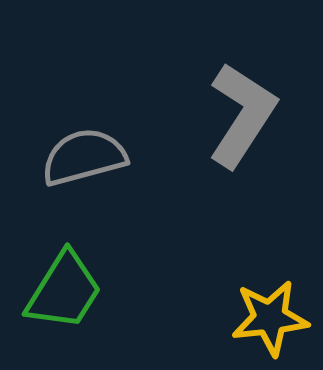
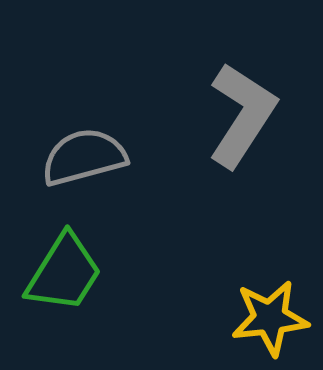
green trapezoid: moved 18 px up
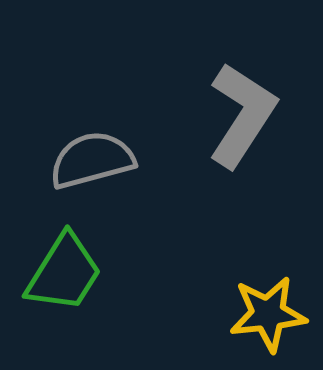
gray semicircle: moved 8 px right, 3 px down
yellow star: moved 2 px left, 4 px up
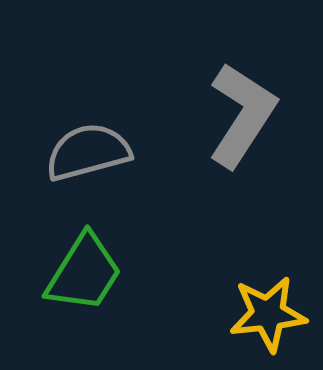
gray semicircle: moved 4 px left, 8 px up
green trapezoid: moved 20 px right
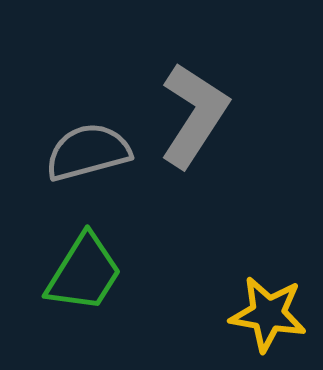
gray L-shape: moved 48 px left
yellow star: rotated 16 degrees clockwise
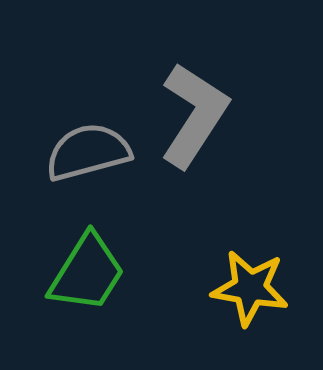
green trapezoid: moved 3 px right
yellow star: moved 18 px left, 26 px up
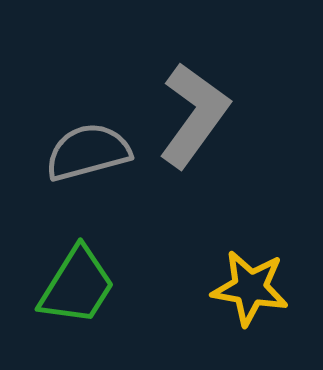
gray L-shape: rotated 3 degrees clockwise
green trapezoid: moved 10 px left, 13 px down
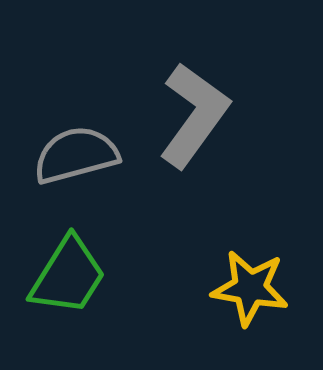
gray semicircle: moved 12 px left, 3 px down
green trapezoid: moved 9 px left, 10 px up
